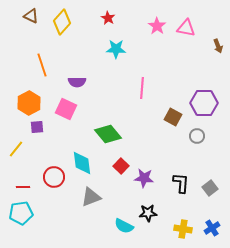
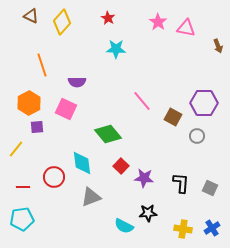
pink star: moved 1 px right, 4 px up
pink line: moved 13 px down; rotated 45 degrees counterclockwise
gray square: rotated 28 degrees counterclockwise
cyan pentagon: moved 1 px right, 6 px down
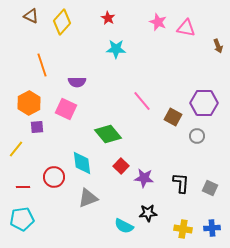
pink star: rotated 12 degrees counterclockwise
gray triangle: moved 3 px left, 1 px down
blue cross: rotated 28 degrees clockwise
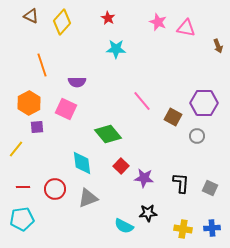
red circle: moved 1 px right, 12 px down
